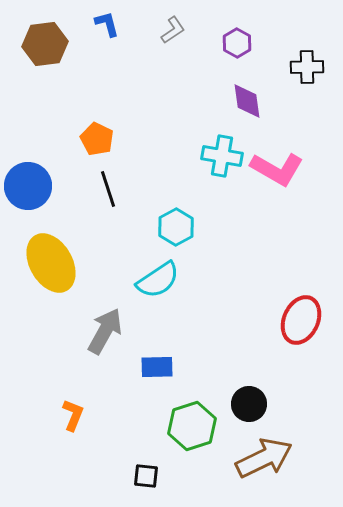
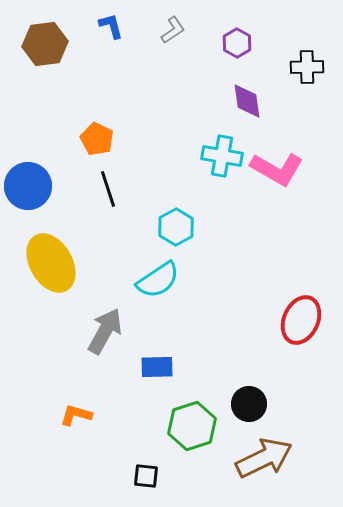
blue L-shape: moved 4 px right, 2 px down
orange L-shape: moved 3 px right; rotated 96 degrees counterclockwise
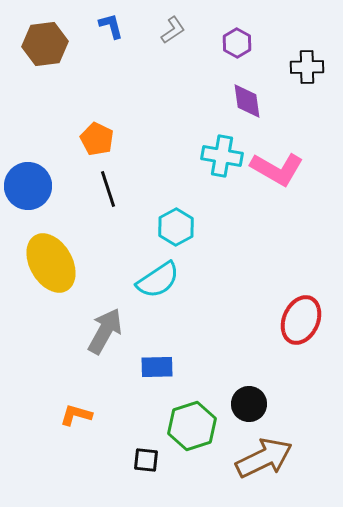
black square: moved 16 px up
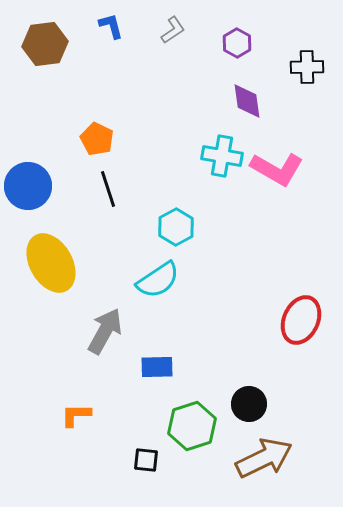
orange L-shape: rotated 16 degrees counterclockwise
